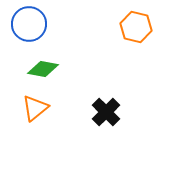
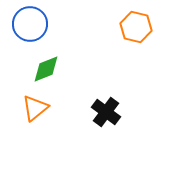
blue circle: moved 1 px right
green diamond: moved 3 px right; rotated 32 degrees counterclockwise
black cross: rotated 8 degrees counterclockwise
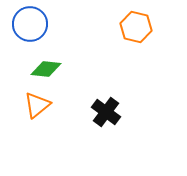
green diamond: rotated 28 degrees clockwise
orange triangle: moved 2 px right, 3 px up
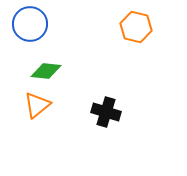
green diamond: moved 2 px down
black cross: rotated 20 degrees counterclockwise
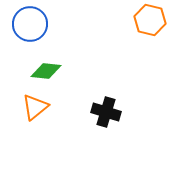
orange hexagon: moved 14 px right, 7 px up
orange triangle: moved 2 px left, 2 px down
